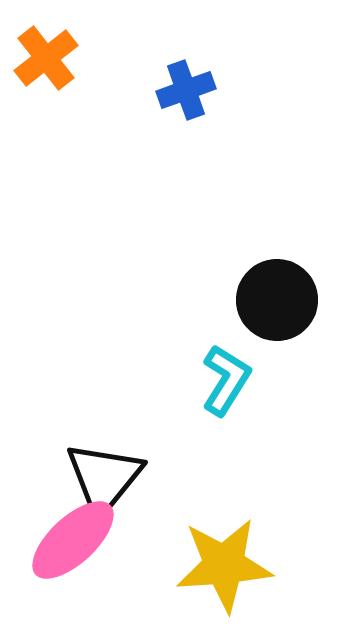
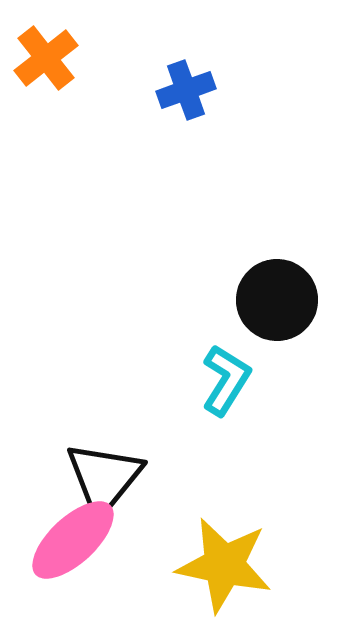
yellow star: rotated 16 degrees clockwise
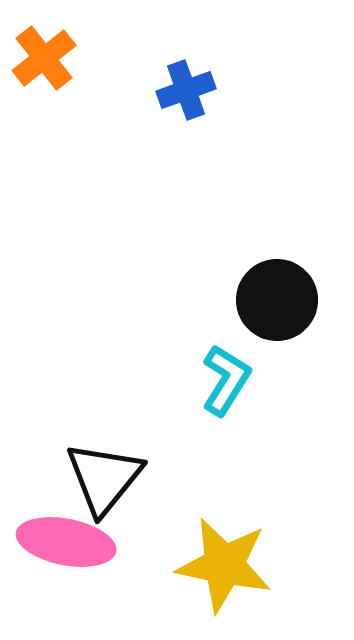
orange cross: moved 2 px left
pink ellipse: moved 7 px left, 2 px down; rotated 54 degrees clockwise
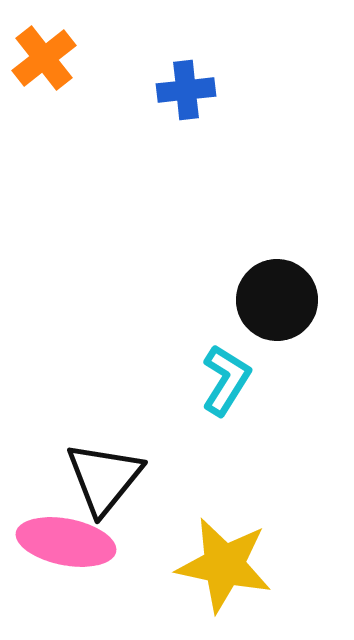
blue cross: rotated 14 degrees clockwise
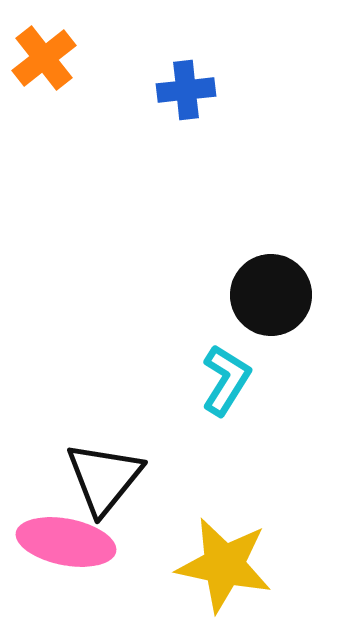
black circle: moved 6 px left, 5 px up
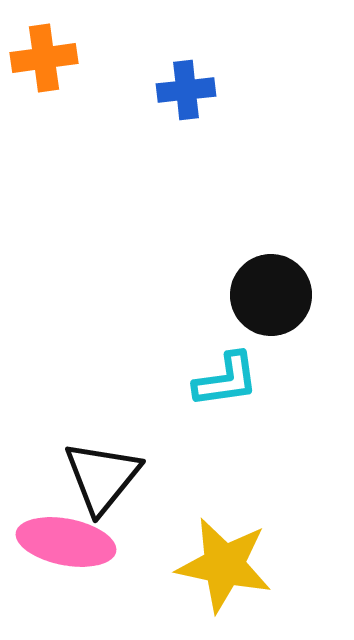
orange cross: rotated 30 degrees clockwise
cyan L-shape: rotated 50 degrees clockwise
black triangle: moved 2 px left, 1 px up
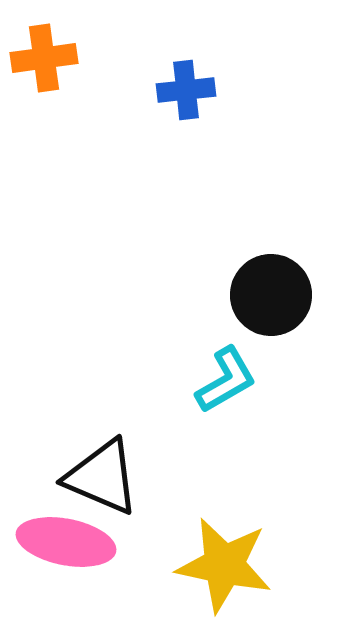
cyan L-shape: rotated 22 degrees counterclockwise
black triangle: rotated 46 degrees counterclockwise
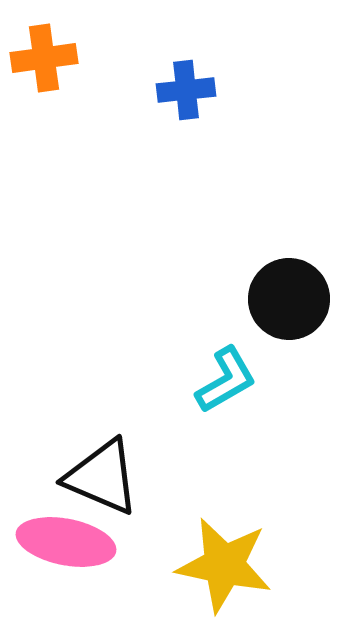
black circle: moved 18 px right, 4 px down
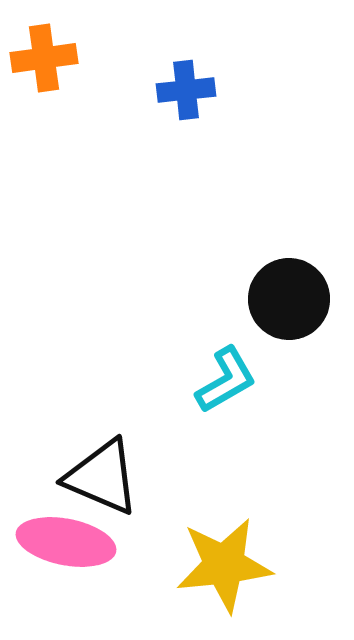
yellow star: rotated 18 degrees counterclockwise
